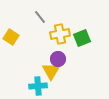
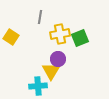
gray line: rotated 48 degrees clockwise
green square: moved 2 px left
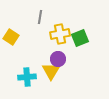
cyan cross: moved 11 px left, 9 px up
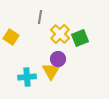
yellow cross: rotated 36 degrees counterclockwise
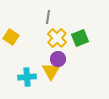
gray line: moved 8 px right
yellow cross: moved 3 px left, 4 px down
